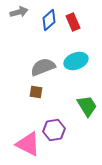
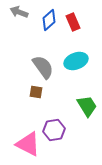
gray arrow: rotated 144 degrees counterclockwise
gray semicircle: rotated 75 degrees clockwise
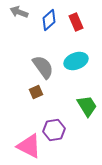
red rectangle: moved 3 px right
brown square: rotated 32 degrees counterclockwise
pink triangle: moved 1 px right, 2 px down
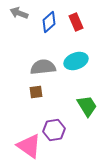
gray arrow: moved 1 px down
blue diamond: moved 2 px down
gray semicircle: rotated 60 degrees counterclockwise
brown square: rotated 16 degrees clockwise
pink triangle: rotated 8 degrees clockwise
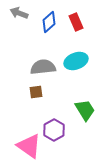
green trapezoid: moved 2 px left, 4 px down
purple hexagon: rotated 20 degrees counterclockwise
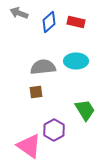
red rectangle: rotated 54 degrees counterclockwise
cyan ellipse: rotated 20 degrees clockwise
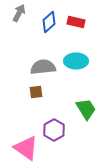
gray arrow: rotated 96 degrees clockwise
green trapezoid: moved 1 px right, 1 px up
pink triangle: moved 3 px left, 2 px down
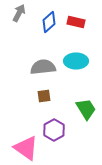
brown square: moved 8 px right, 4 px down
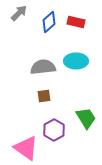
gray arrow: rotated 18 degrees clockwise
green trapezoid: moved 9 px down
